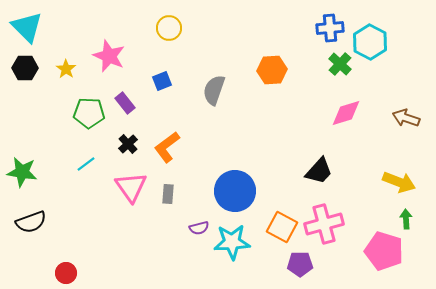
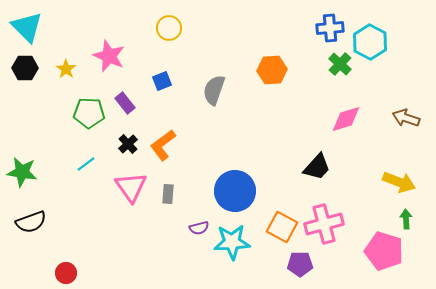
pink diamond: moved 6 px down
orange L-shape: moved 4 px left, 2 px up
black trapezoid: moved 2 px left, 4 px up
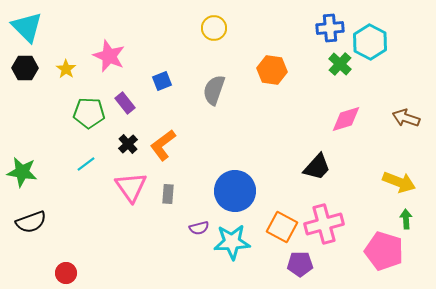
yellow circle: moved 45 px right
orange hexagon: rotated 12 degrees clockwise
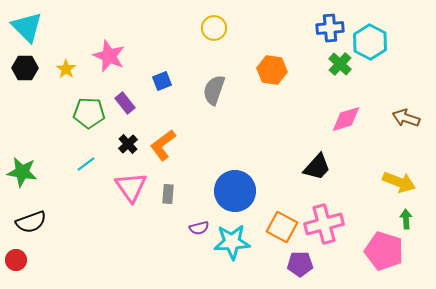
red circle: moved 50 px left, 13 px up
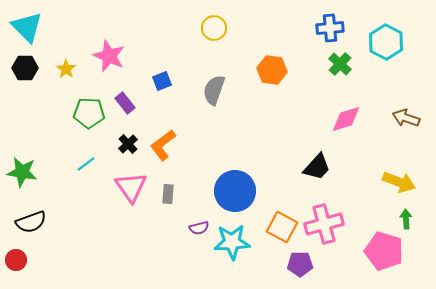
cyan hexagon: moved 16 px right
